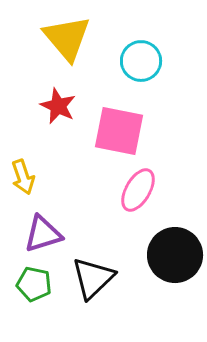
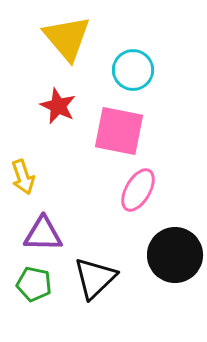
cyan circle: moved 8 px left, 9 px down
purple triangle: rotated 18 degrees clockwise
black triangle: moved 2 px right
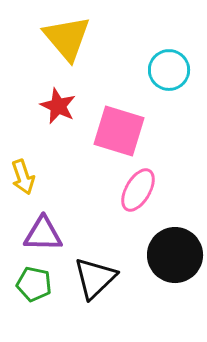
cyan circle: moved 36 px right
pink square: rotated 6 degrees clockwise
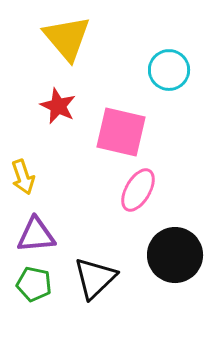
pink square: moved 2 px right, 1 px down; rotated 4 degrees counterclockwise
purple triangle: moved 7 px left, 1 px down; rotated 6 degrees counterclockwise
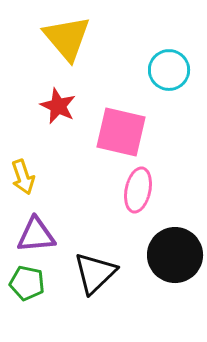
pink ellipse: rotated 18 degrees counterclockwise
black triangle: moved 5 px up
green pentagon: moved 7 px left, 1 px up
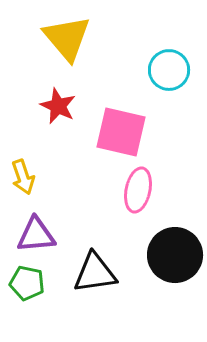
black triangle: rotated 36 degrees clockwise
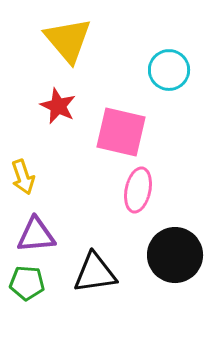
yellow triangle: moved 1 px right, 2 px down
green pentagon: rotated 8 degrees counterclockwise
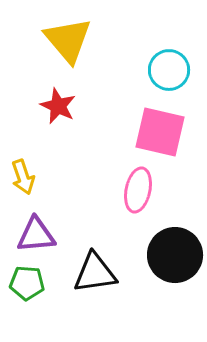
pink square: moved 39 px right
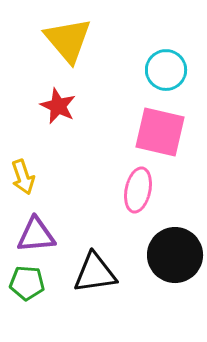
cyan circle: moved 3 px left
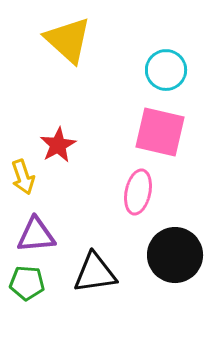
yellow triangle: rotated 8 degrees counterclockwise
red star: moved 39 px down; rotated 18 degrees clockwise
pink ellipse: moved 2 px down
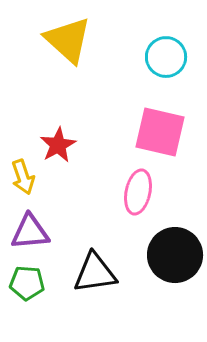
cyan circle: moved 13 px up
purple triangle: moved 6 px left, 3 px up
